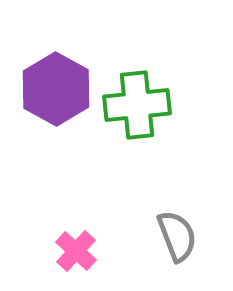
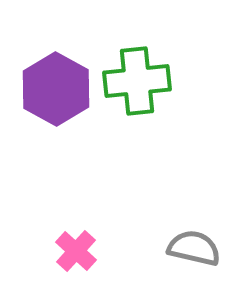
green cross: moved 24 px up
gray semicircle: moved 17 px right, 12 px down; rotated 56 degrees counterclockwise
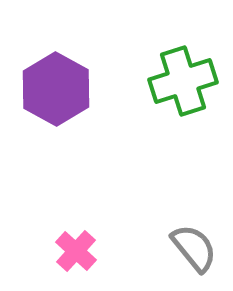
green cross: moved 46 px right; rotated 12 degrees counterclockwise
gray semicircle: rotated 38 degrees clockwise
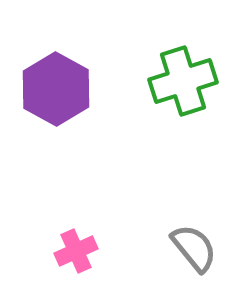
pink cross: rotated 24 degrees clockwise
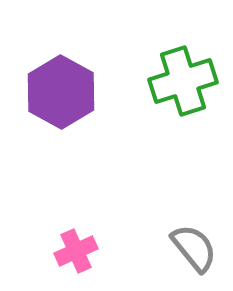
purple hexagon: moved 5 px right, 3 px down
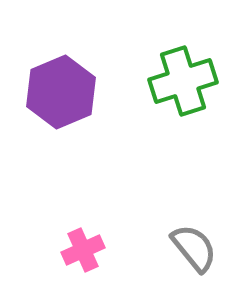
purple hexagon: rotated 8 degrees clockwise
pink cross: moved 7 px right, 1 px up
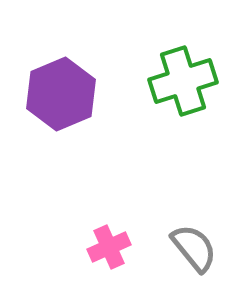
purple hexagon: moved 2 px down
pink cross: moved 26 px right, 3 px up
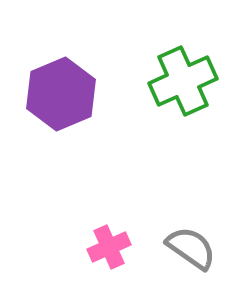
green cross: rotated 6 degrees counterclockwise
gray semicircle: moved 3 px left; rotated 16 degrees counterclockwise
